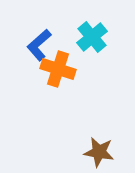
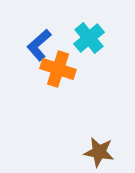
cyan cross: moved 3 px left, 1 px down
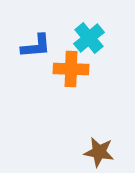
blue L-shape: moved 3 px left, 1 px down; rotated 144 degrees counterclockwise
orange cross: moved 13 px right; rotated 16 degrees counterclockwise
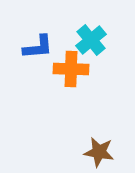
cyan cross: moved 2 px right, 2 px down
blue L-shape: moved 2 px right, 1 px down
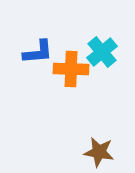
cyan cross: moved 11 px right, 12 px down
blue L-shape: moved 5 px down
